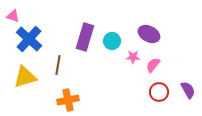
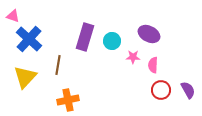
pink semicircle: rotated 35 degrees counterclockwise
yellow triangle: rotated 30 degrees counterclockwise
red circle: moved 2 px right, 2 px up
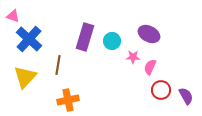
pink semicircle: moved 3 px left, 2 px down; rotated 21 degrees clockwise
purple semicircle: moved 2 px left, 6 px down
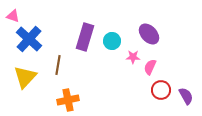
purple ellipse: rotated 20 degrees clockwise
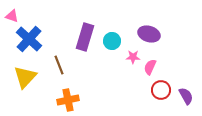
pink triangle: moved 1 px left
purple ellipse: rotated 30 degrees counterclockwise
brown line: moved 1 px right; rotated 30 degrees counterclockwise
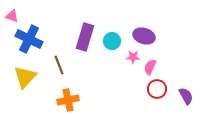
purple ellipse: moved 5 px left, 2 px down
blue cross: rotated 16 degrees counterclockwise
red circle: moved 4 px left, 1 px up
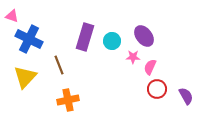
purple ellipse: rotated 35 degrees clockwise
